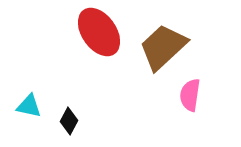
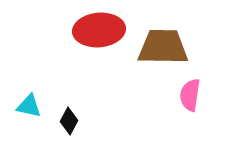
red ellipse: moved 2 px up; rotated 60 degrees counterclockwise
brown trapezoid: rotated 44 degrees clockwise
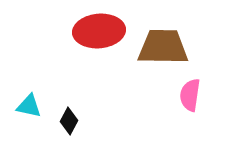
red ellipse: moved 1 px down
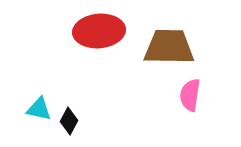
brown trapezoid: moved 6 px right
cyan triangle: moved 10 px right, 3 px down
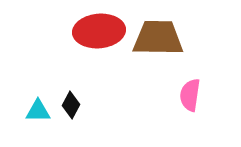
brown trapezoid: moved 11 px left, 9 px up
cyan triangle: moved 1 px left, 2 px down; rotated 12 degrees counterclockwise
black diamond: moved 2 px right, 16 px up
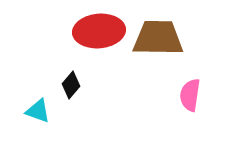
black diamond: moved 20 px up; rotated 12 degrees clockwise
cyan triangle: rotated 20 degrees clockwise
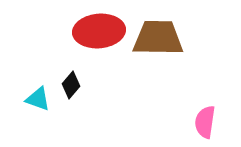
pink semicircle: moved 15 px right, 27 px down
cyan triangle: moved 12 px up
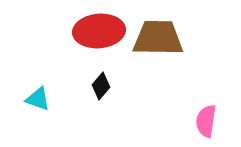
black diamond: moved 30 px right, 1 px down
pink semicircle: moved 1 px right, 1 px up
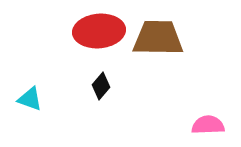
cyan triangle: moved 8 px left
pink semicircle: moved 2 px right, 4 px down; rotated 80 degrees clockwise
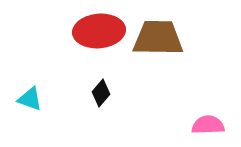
black diamond: moved 7 px down
